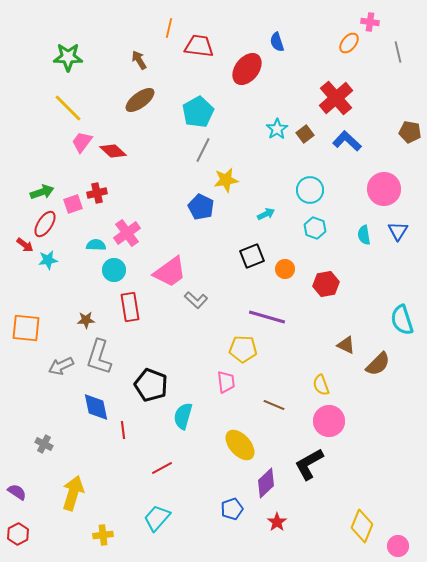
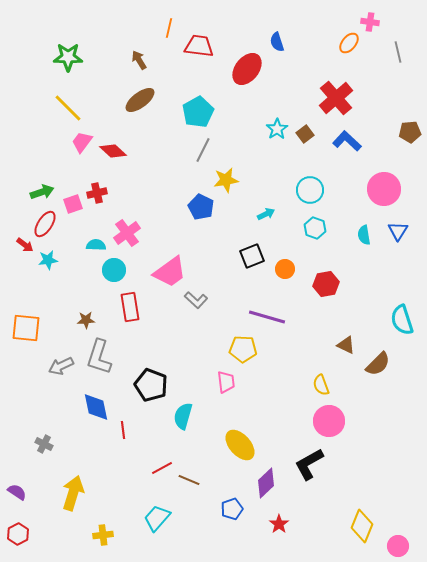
brown pentagon at (410, 132): rotated 15 degrees counterclockwise
brown line at (274, 405): moved 85 px left, 75 px down
red star at (277, 522): moved 2 px right, 2 px down
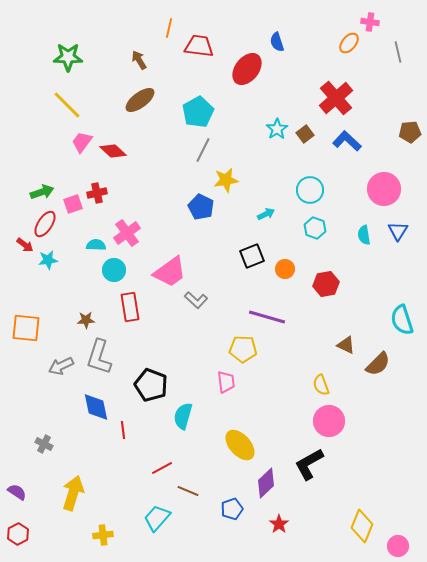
yellow line at (68, 108): moved 1 px left, 3 px up
brown line at (189, 480): moved 1 px left, 11 px down
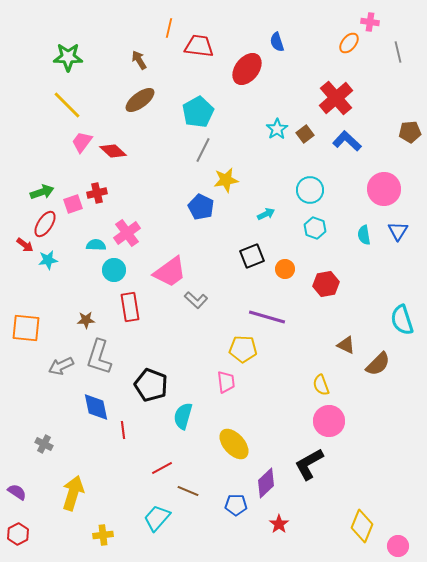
yellow ellipse at (240, 445): moved 6 px left, 1 px up
blue pentagon at (232, 509): moved 4 px right, 4 px up; rotated 20 degrees clockwise
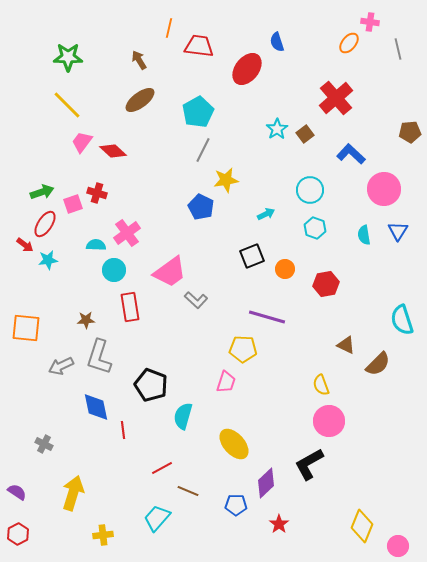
gray line at (398, 52): moved 3 px up
blue L-shape at (347, 141): moved 4 px right, 13 px down
red cross at (97, 193): rotated 30 degrees clockwise
pink trapezoid at (226, 382): rotated 25 degrees clockwise
